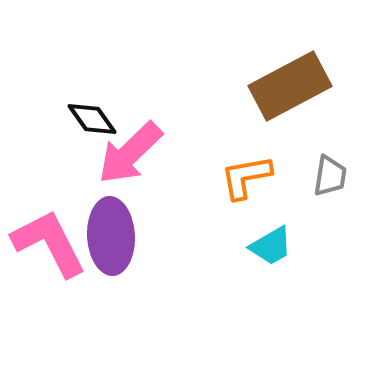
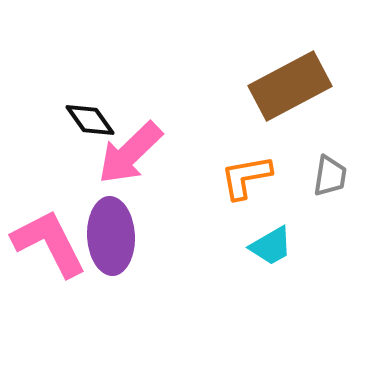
black diamond: moved 2 px left, 1 px down
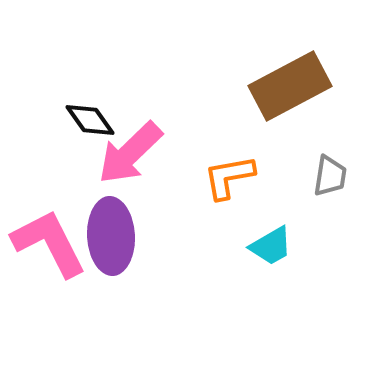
orange L-shape: moved 17 px left
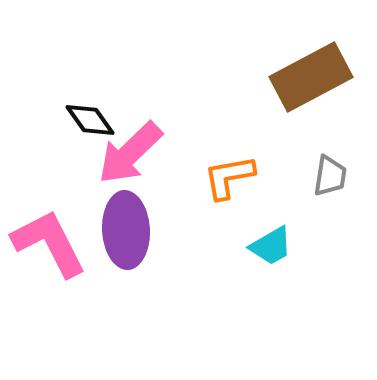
brown rectangle: moved 21 px right, 9 px up
purple ellipse: moved 15 px right, 6 px up
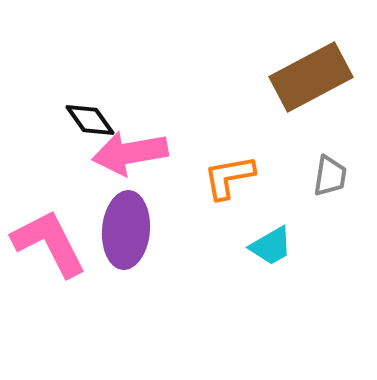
pink arrow: rotated 34 degrees clockwise
purple ellipse: rotated 8 degrees clockwise
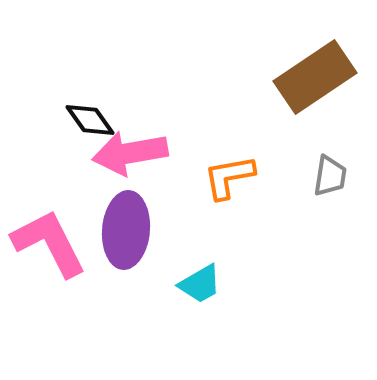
brown rectangle: moved 4 px right; rotated 6 degrees counterclockwise
cyan trapezoid: moved 71 px left, 38 px down
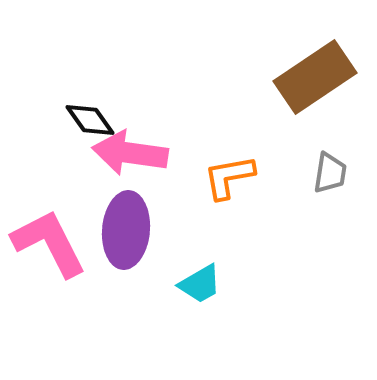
pink arrow: rotated 18 degrees clockwise
gray trapezoid: moved 3 px up
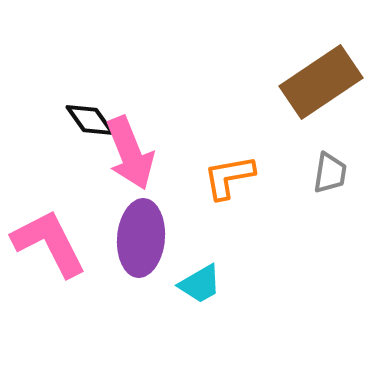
brown rectangle: moved 6 px right, 5 px down
pink arrow: rotated 120 degrees counterclockwise
purple ellipse: moved 15 px right, 8 px down
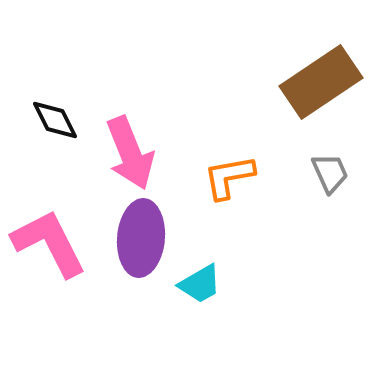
black diamond: moved 35 px left; rotated 9 degrees clockwise
gray trapezoid: rotated 33 degrees counterclockwise
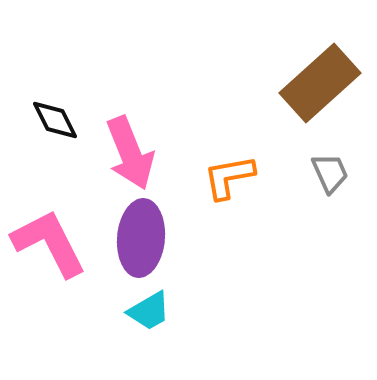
brown rectangle: moved 1 px left, 1 px down; rotated 8 degrees counterclockwise
cyan trapezoid: moved 51 px left, 27 px down
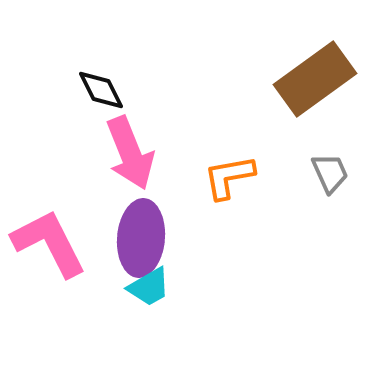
brown rectangle: moved 5 px left, 4 px up; rotated 6 degrees clockwise
black diamond: moved 46 px right, 30 px up
cyan trapezoid: moved 24 px up
